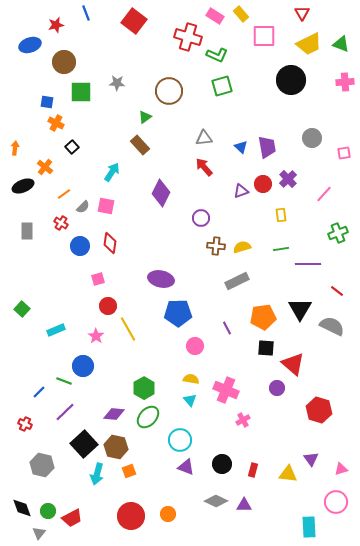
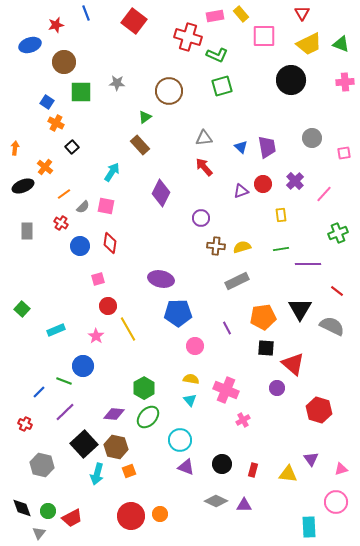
pink rectangle at (215, 16): rotated 42 degrees counterclockwise
blue square at (47, 102): rotated 24 degrees clockwise
purple cross at (288, 179): moved 7 px right, 2 px down
orange circle at (168, 514): moved 8 px left
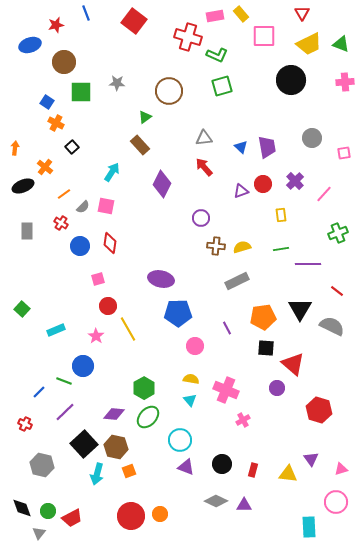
purple diamond at (161, 193): moved 1 px right, 9 px up
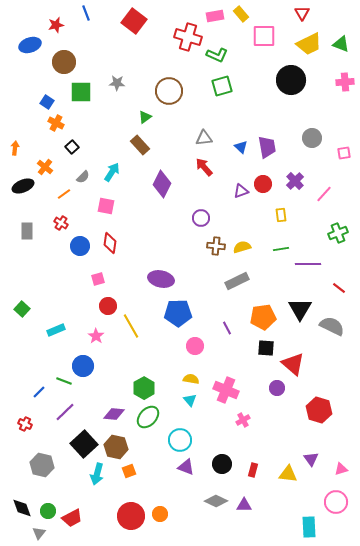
gray semicircle at (83, 207): moved 30 px up
red line at (337, 291): moved 2 px right, 3 px up
yellow line at (128, 329): moved 3 px right, 3 px up
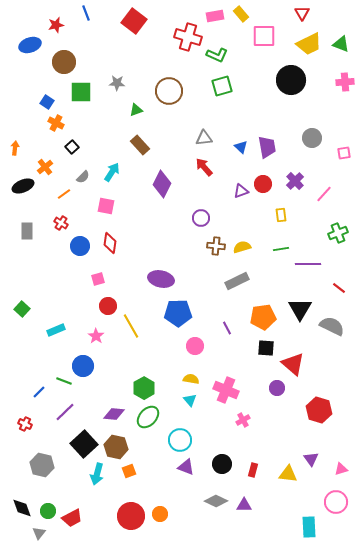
green triangle at (145, 117): moved 9 px left, 7 px up; rotated 16 degrees clockwise
orange cross at (45, 167): rotated 14 degrees clockwise
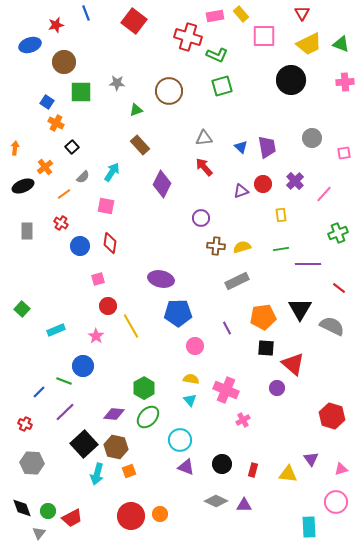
red hexagon at (319, 410): moved 13 px right, 6 px down
gray hexagon at (42, 465): moved 10 px left, 2 px up; rotated 10 degrees counterclockwise
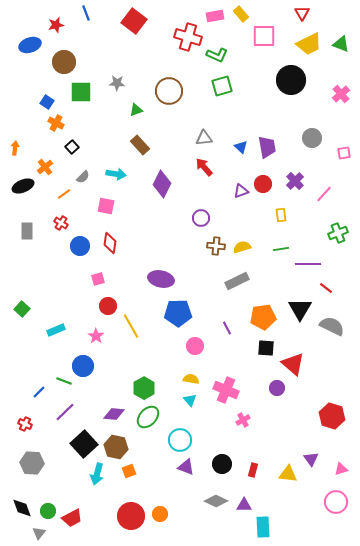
pink cross at (345, 82): moved 4 px left, 12 px down; rotated 36 degrees counterclockwise
cyan arrow at (112, 172): moved 4 px right, 2 px down; rotated 66 degrees clockwise
red line at (339, 288): moved 13 px left
cyan rectangle at (309, 527): moved 46 px left
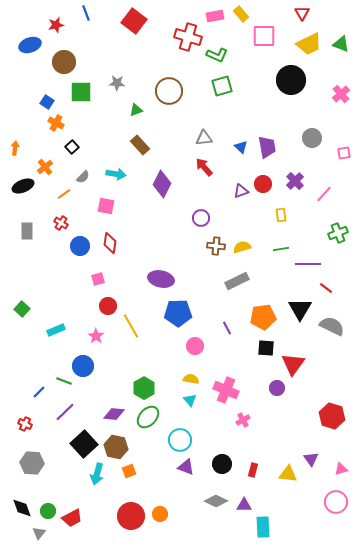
red triangle at (293, 364): rotated 25 degrees clockwise
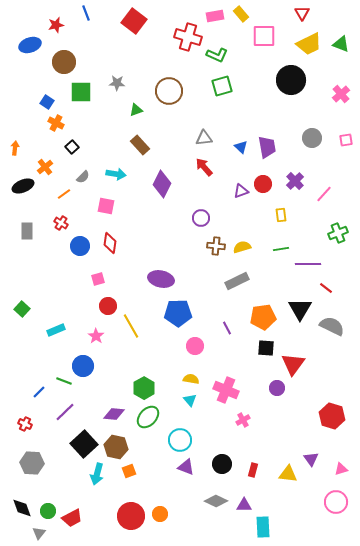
pink square at (344, 153): moved 2 px right, 13 px up
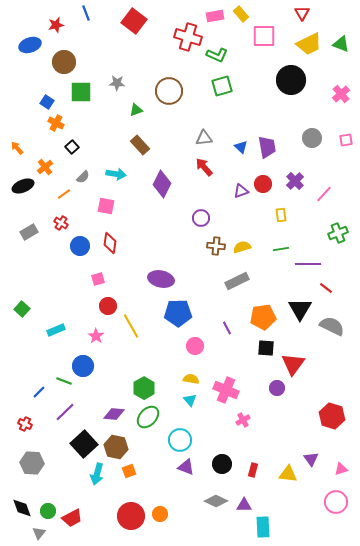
orange arrow at (15, 148): moved 2 px right; rotated 48 degrees counterclockwise
gray rectangle at (27, 231): moved 2 px right, 1 px down; rotated 60 degrees clockwise
